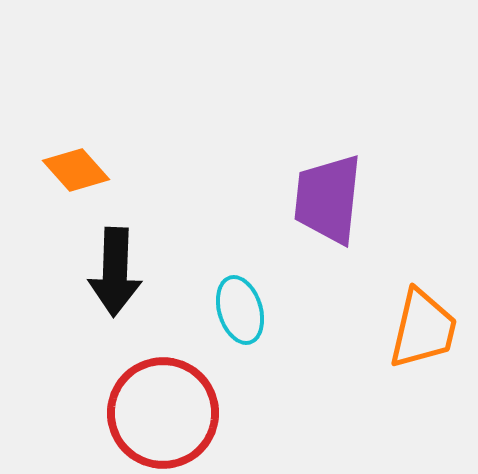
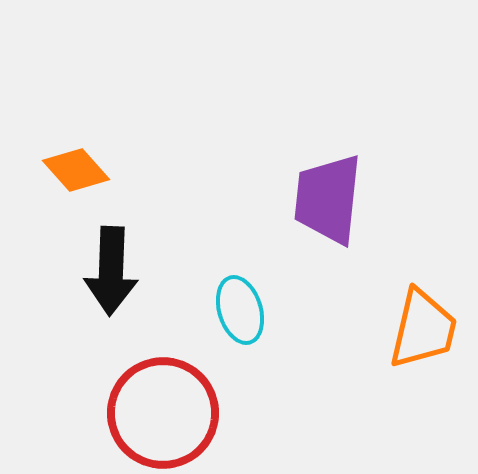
black arrow: moved 4 px left, 1 px up
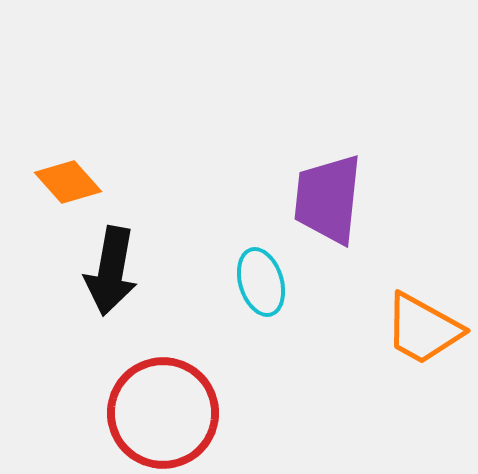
orange diamond: moved 8 px left, 12 px down
black arrow: rotated 8 degrees clockwise
cyan ellipse: moved 21 px right, 28 px up
orange trapezoid: rotated 106 degrees clockwise
